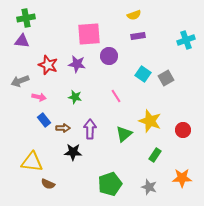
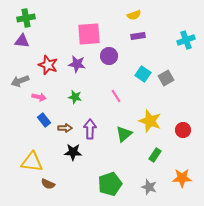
brown arrow: moved 2 px right
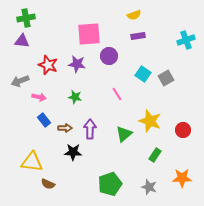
pink line: moved 1 px right, 2 px up
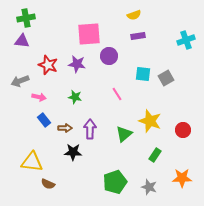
cyan square: rotated 28 degrees counterclockwise
green pentagon: moved 5 px right, 2 px up
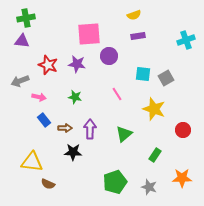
yellow star: moved 4 px right, 12 px up
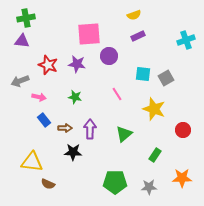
purple rectangle: rotated 16 degrees counterclockwise
green pentagon: rotated 20 degrees clockwise
gray star: rotated 21 degrees counterclockwise
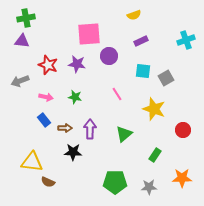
purple rectangle: moved 3 px right, 5 px down
cyan square: moved 3 px up
pink arrow: moved 7 px right
brown semicircle: moved 2 px up
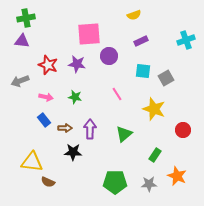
orange star: moved 5 px left, 2 px up; rotated 24 degrees clockwise
gray star: moved 3 px up
